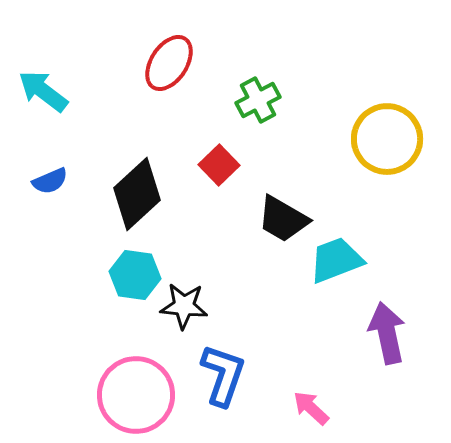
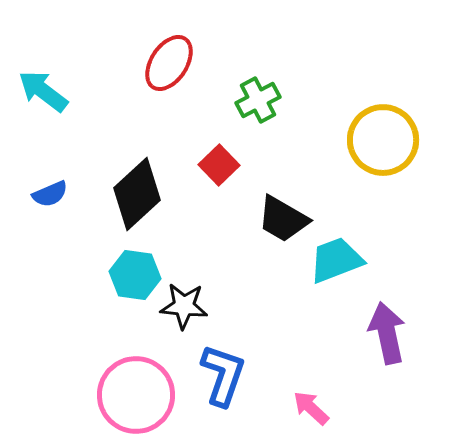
yellow circle: moved 4 px left, 1 px down
blue semicircle: moved 13 px down
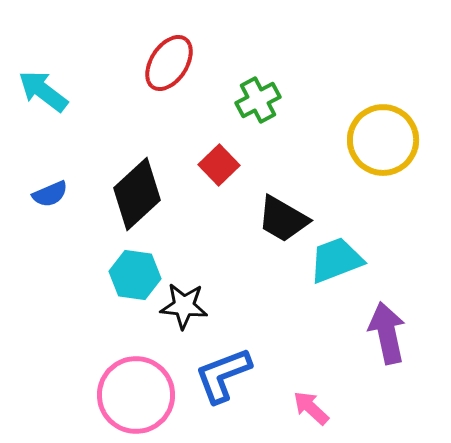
blue L-shape: rotated 130 degrees counterclockwise
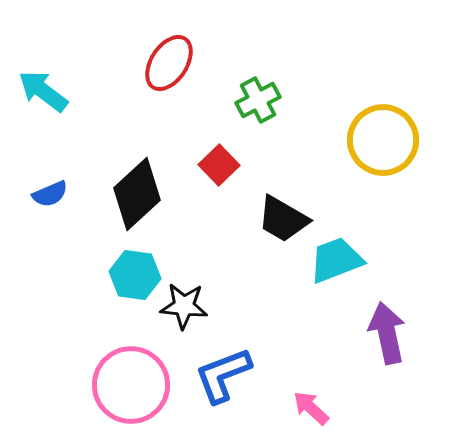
pink circle: moved 5 px left, 10 px up
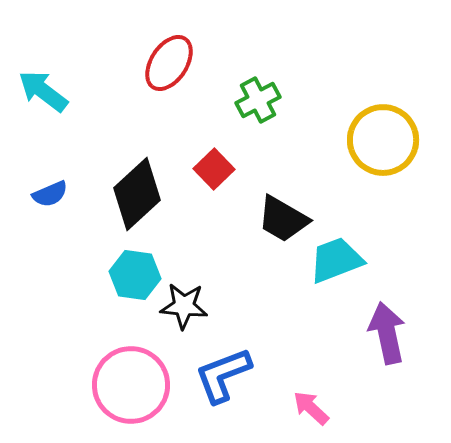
red square: moved 5 px left, 4 px down
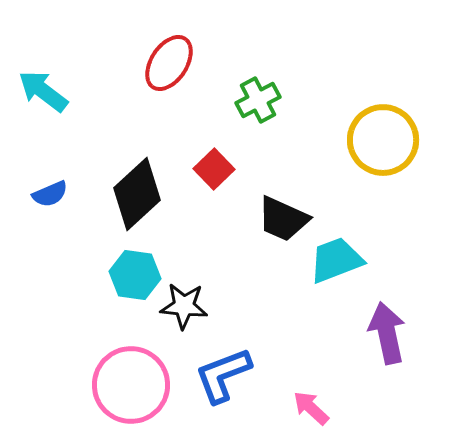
black trapezoid: rotated 6 degrees counterclockwise
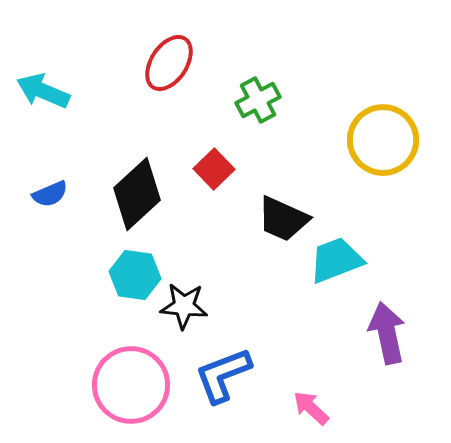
cyan arrow: rotated 14 degrees counterclockwise
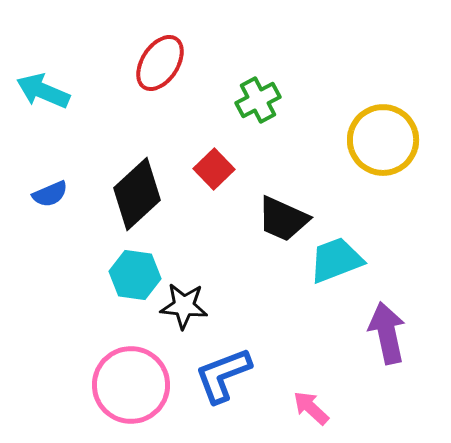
red ellipse: moved 9 px left
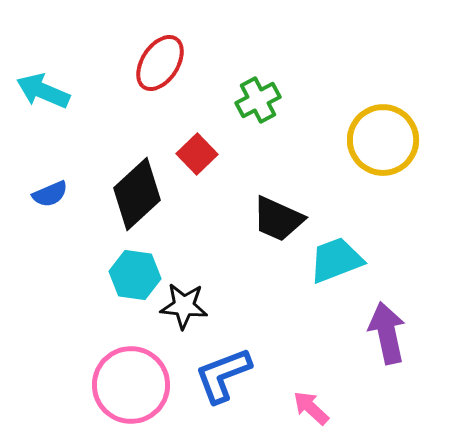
red square: moved 17 px left, 15 px up
black trapezoid: moved 5 px left
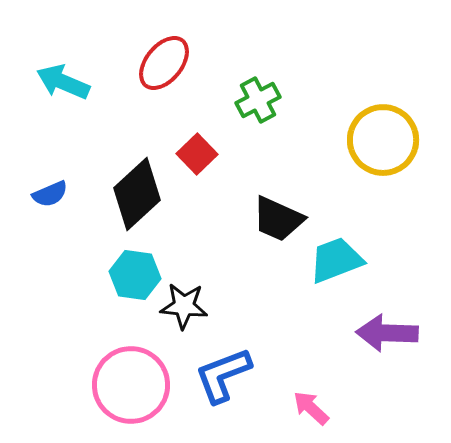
red ellipse: moved 4 px right; rotated 6 degrees clockwise
cyan arrow: moved 20 px right, 9 px up
purple arrow: rotated 76 degrees counterclockwise
